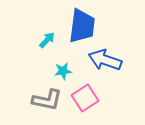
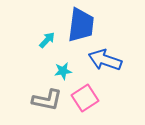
blue trapezoid: moved 1 px left, 1 px up
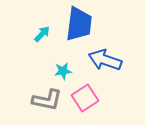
blue trapezoid: moved 2 px left, 1 px up
cyan arrow: moved 5 px left, 6 px up
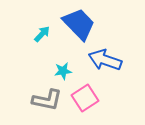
blue trapezoid: rotated 51 degrees counterclockwise
